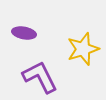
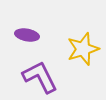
purple ellipse: moved 3 px right, 2 px down
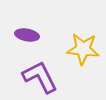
yellow star: rotated 24 degrees clockwise
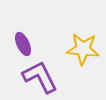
purple ellipse: moved 4 px left, 9 px down; rotated 55 degrees clockwise
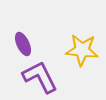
yellow star: moved 1 px left, 1 px down
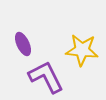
purple L-shape: moved 6 px right
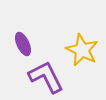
yellow star: rotated 20 degrees clockwise
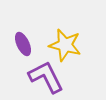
yellow star: moved 17 px left, 5 px up; rotated 12 degrees counterclockwise
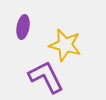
purple ellipse: moved 17 px up; rotated 35 degrees clockwise
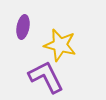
yellow star: moved 5 px left
